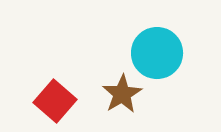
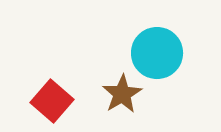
red square: moved 3 px left
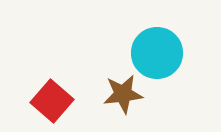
brown star: moved 1 px right; rotated 24 degrees clockwise
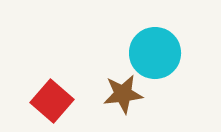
cyan circle: moved 2 px left
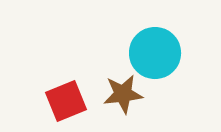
red square: moved 14 px right; rotated 27 degrees clockwise
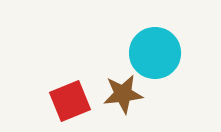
red square: moved 4 px right
